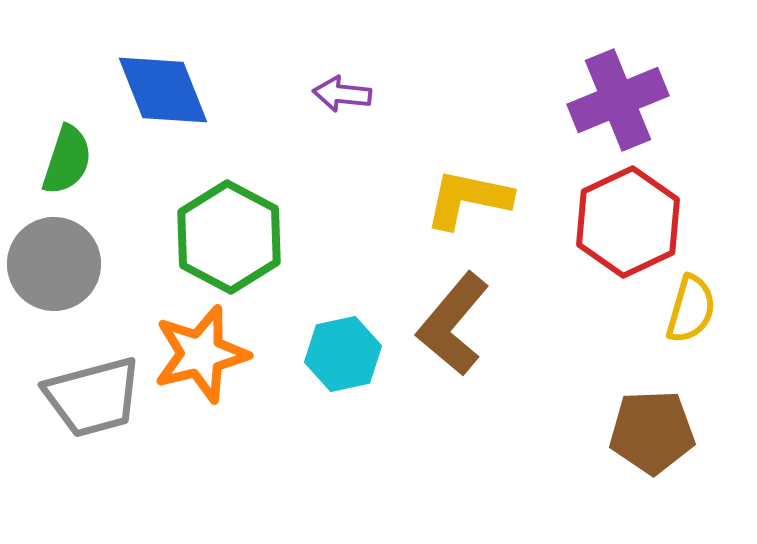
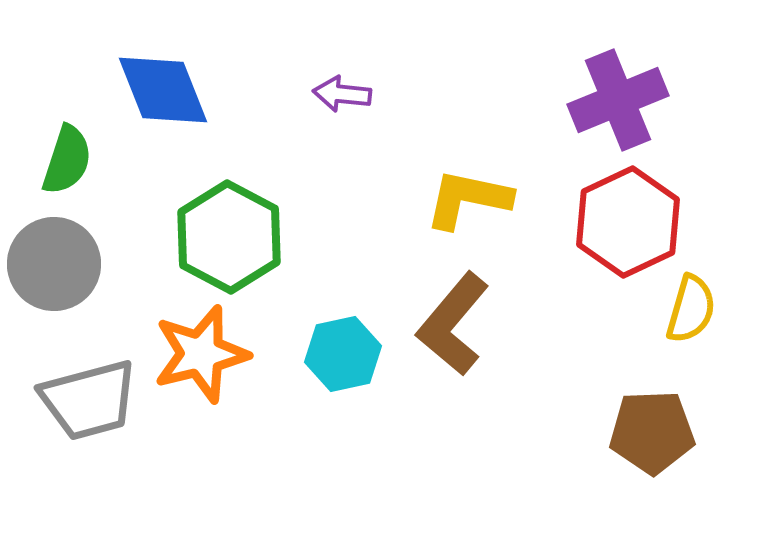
gray trapezoid: moved 4 px left, 3 px down
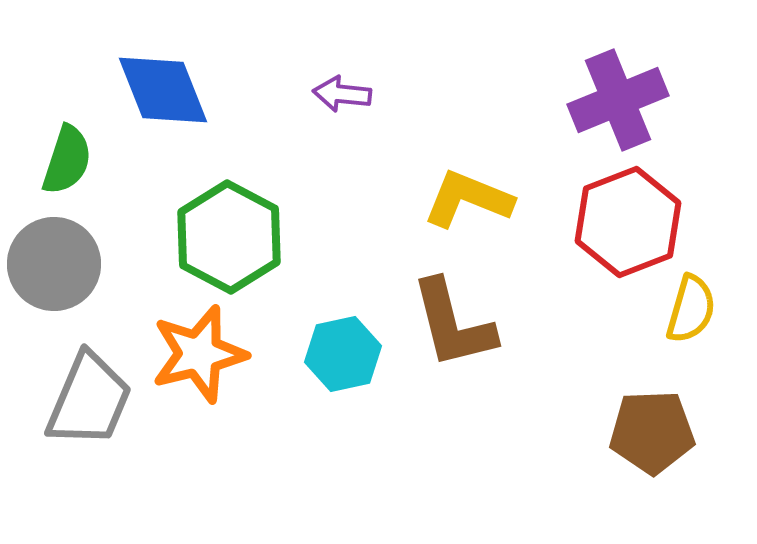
yellow L-shape: rotated 10 degrees clockwise
red hexagon: rotated 4 degrees clockwise
brown L-shape: rotated 54 degrees counterclockwise
orange star: moved 2 px left
gray trapezoid: rotated 52 degrees counterclockwise
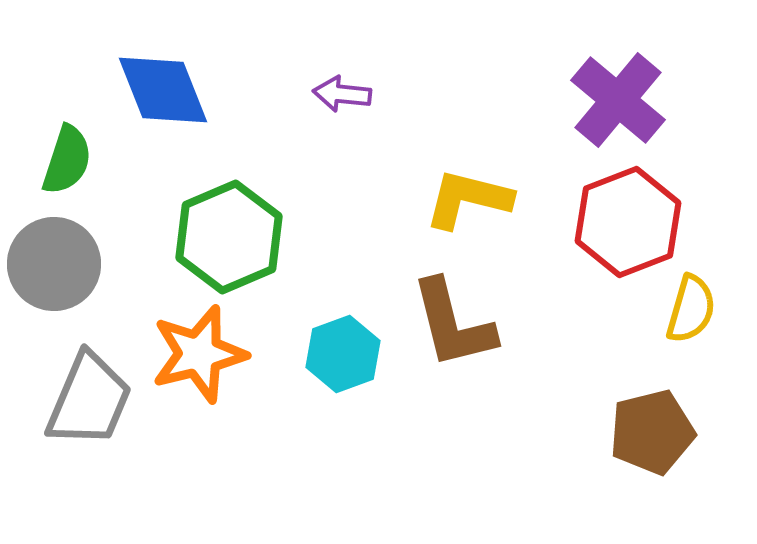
purple cross: rotated 28 degrees counterclockwise
yellow L-shape: rotated 8 degrees counterclockwise
green hexagon: rotated 9 degrees clockwise
cyan hexagon: rotated 8 degrees counterclockwise
brown pentagon: rotated 12 degrees counterclockwise
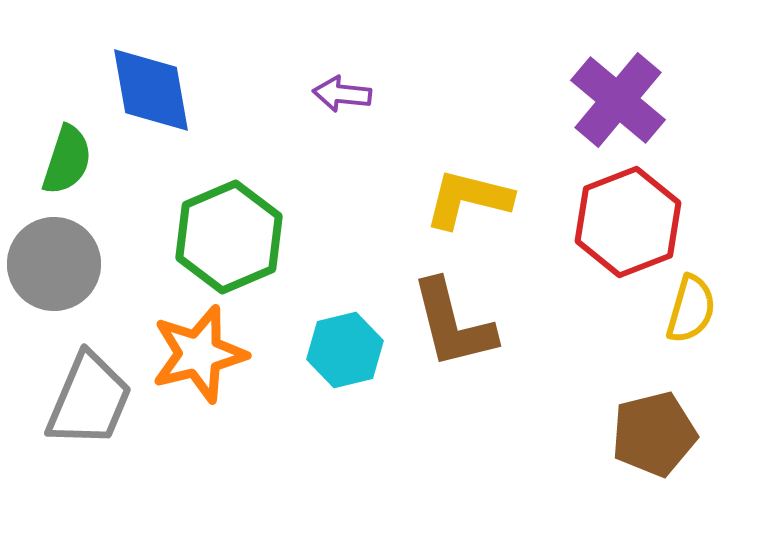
blue diamond: moved 12 px left; rotated 12 degrees clockwise
cyan hexagon: moved 2 px right, 4 px up; rotated 6 degrees clockwise
brown pentagon: moved 2 px right, 2 px down
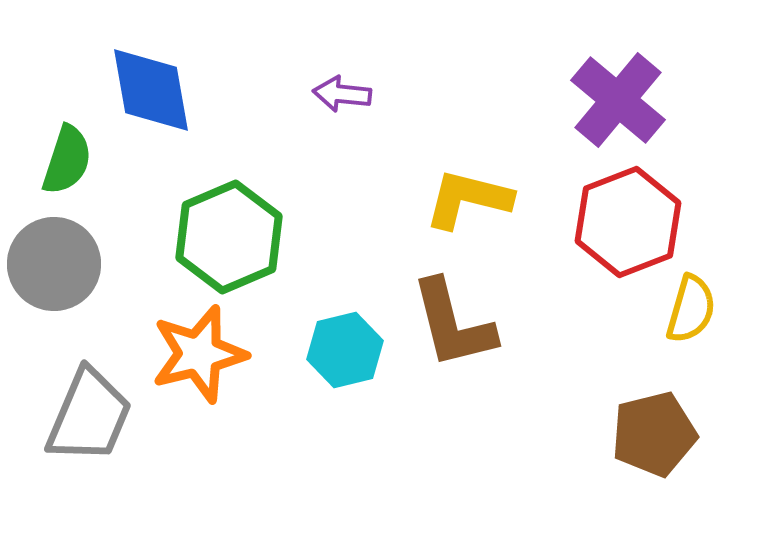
gray trapezoid: moved 16 px down
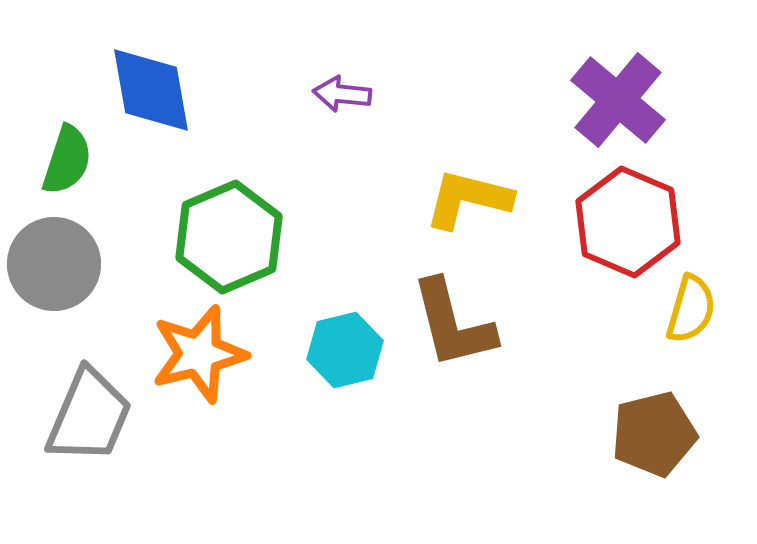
red hexagon: rotated 16 degrees counterclockwise
